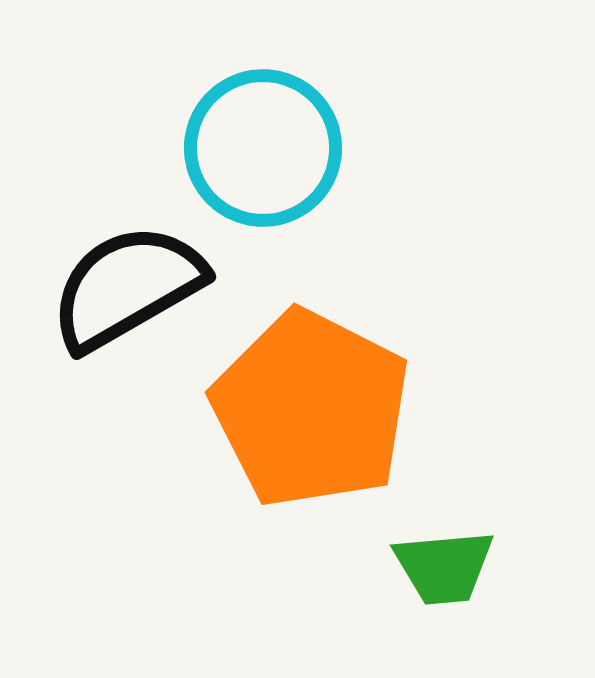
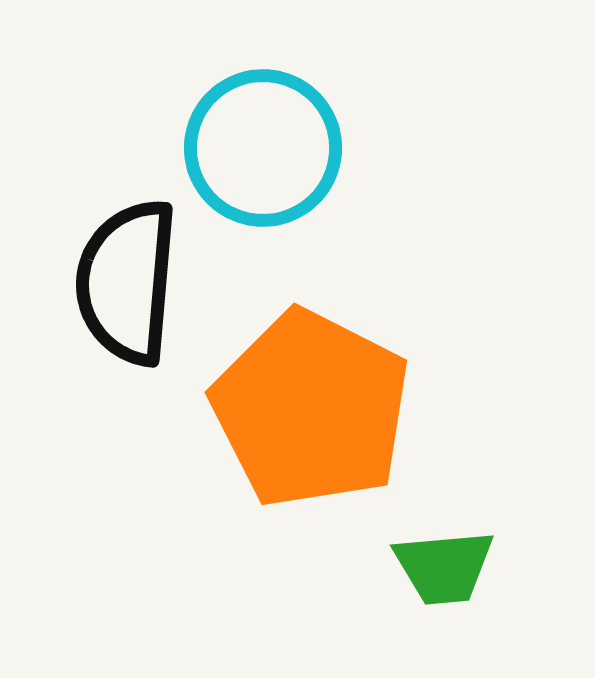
black semicircle: moved 5 px up; rotated 55 degrees counterclockwise
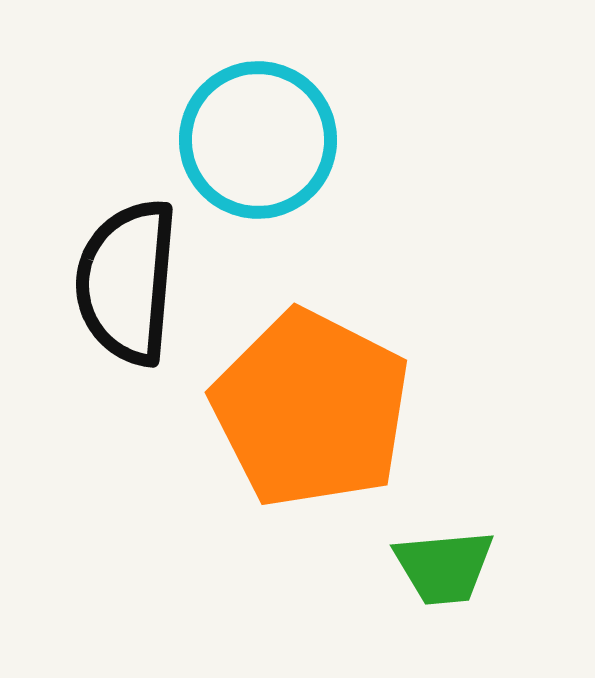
cyan circle: moved 5 px left, 8 px up
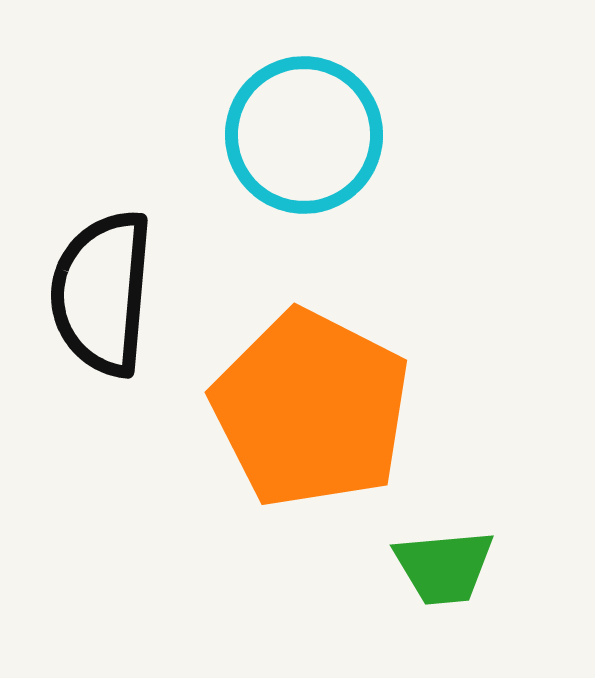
cyan circle: moved 46 px right, 5 px up
black semicircle: moved 25 px left, 11 px down
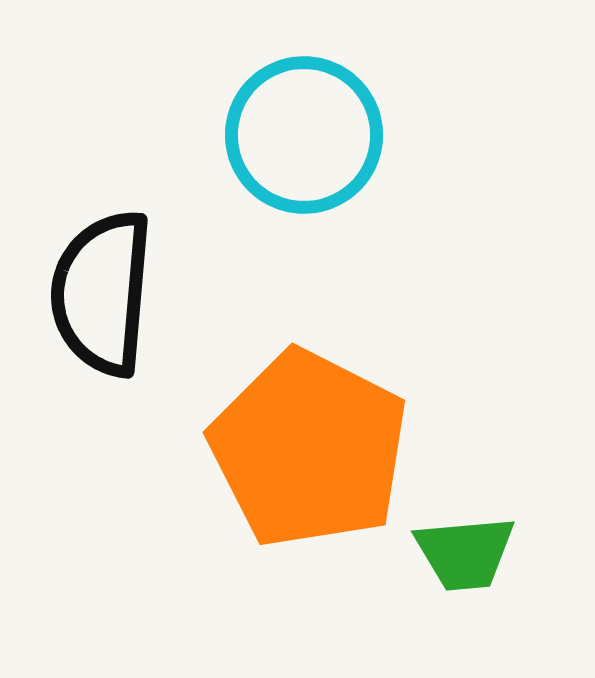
orange pentagon: moved 2 px left, 40 px down
green trapezoid: moved 21 px right, 14 px up
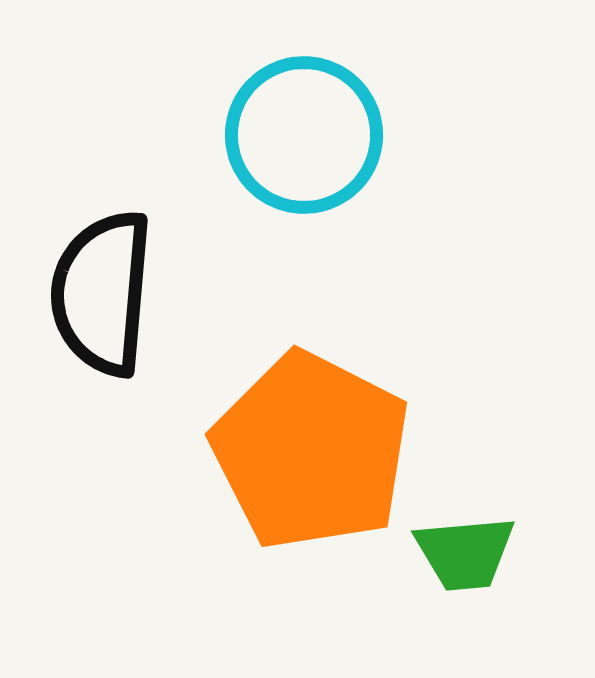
orange pentagon: moved 2 px right, 2 px down
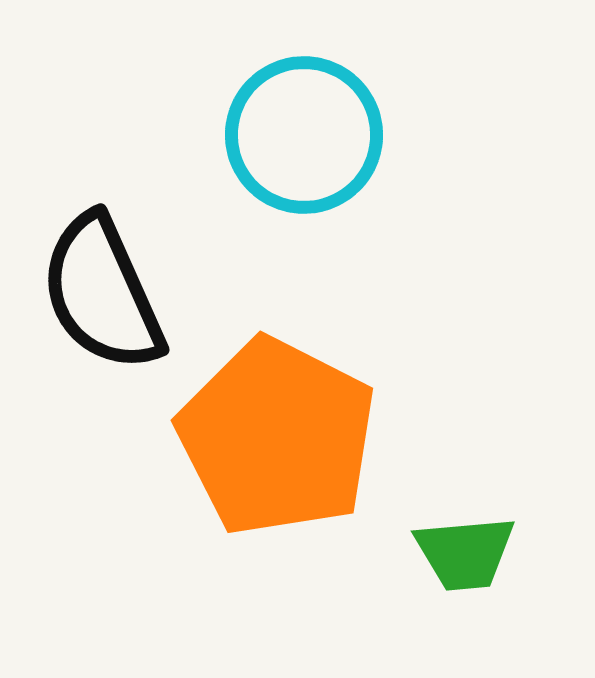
black semicircle: rotated 29 degrees counterclockwise
orange pentagon: moved 34 px left, 14 px up
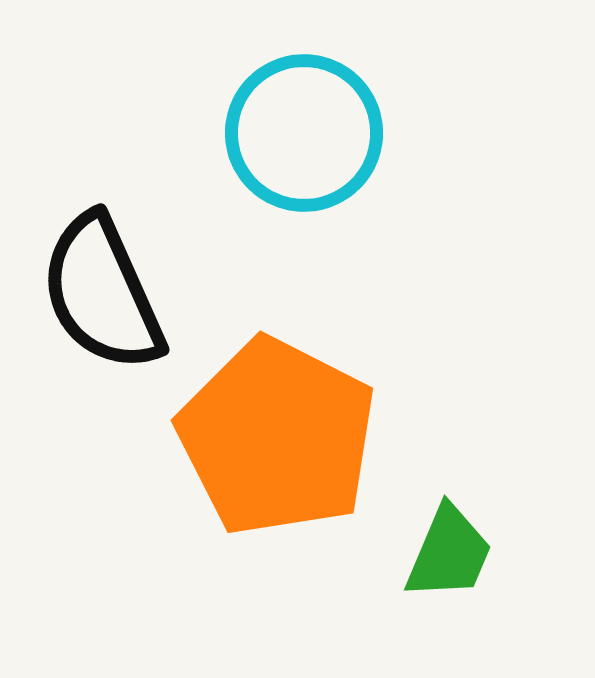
cyan circle: moved 2 px up
green trapezoid: moved 16 px left; rotated 62 degrees counterclockwise
